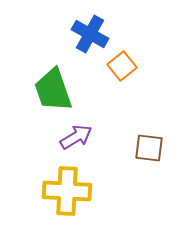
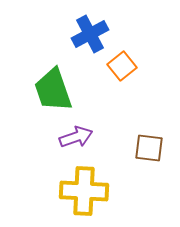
blue cross: rotated 33 degrees clockwise
purple arrow: rotated 12 degrees clockwise
yellow cross: moved 17 px right
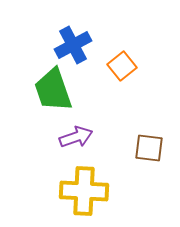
blue cross: moved 17 px left, 11 px down
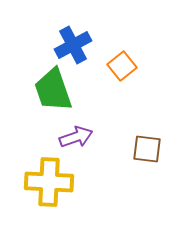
brown square: moved 2 px left, 1 px down
yellow cross: moved 35 px left, 9 px up
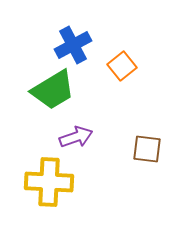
green trapezoid: rotated 102 degrees counterclockwise
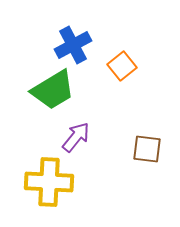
purple arrow: rotated 32 degrees counterclockwise
